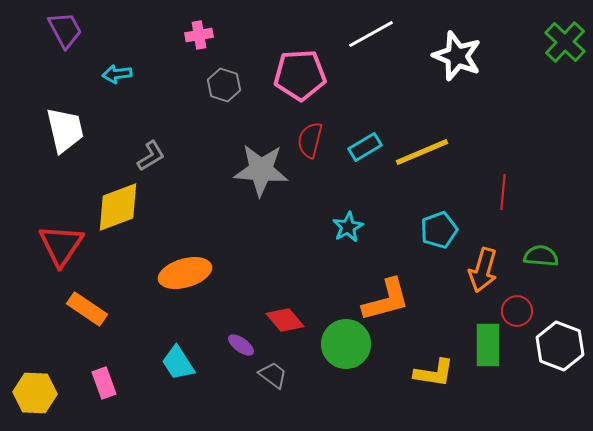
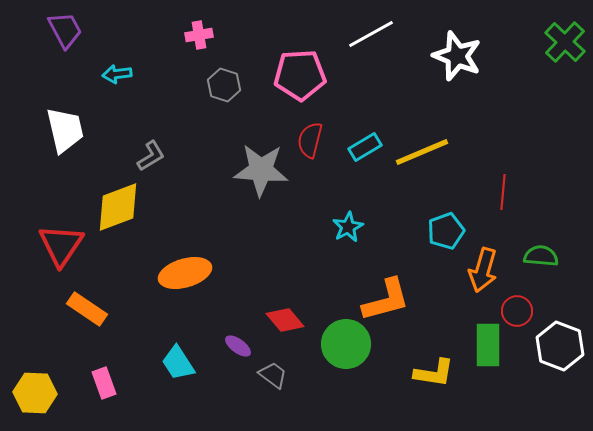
cyan pentagon: moved 7 px right, 1 px down
purple ellipse: moved 3 px left, 1 px down
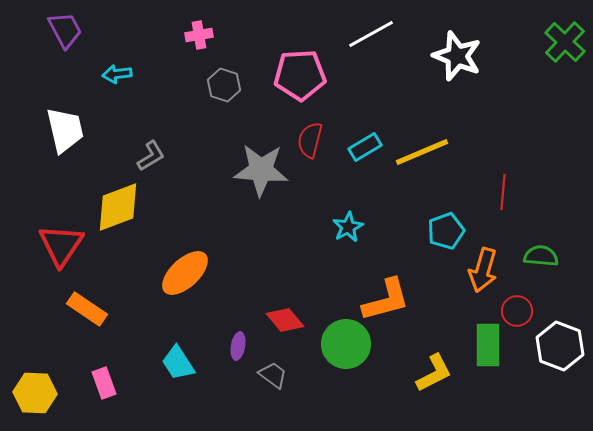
orange ellipse: rotated 27 degrees counterclockwise
purple ellipse: rotated 64 degrees clockwise
yellow L-shape: rotated 36 degrees counterclockwise
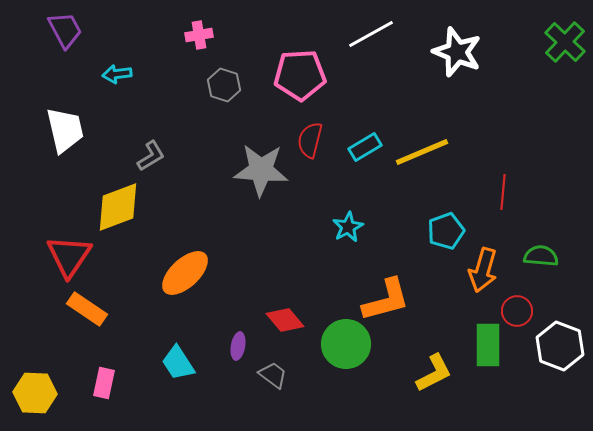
white star: moved 4 px up
red triangle: moved 8 px right, 11 px down
pink rectangle: rotated 32 degrees clockwise
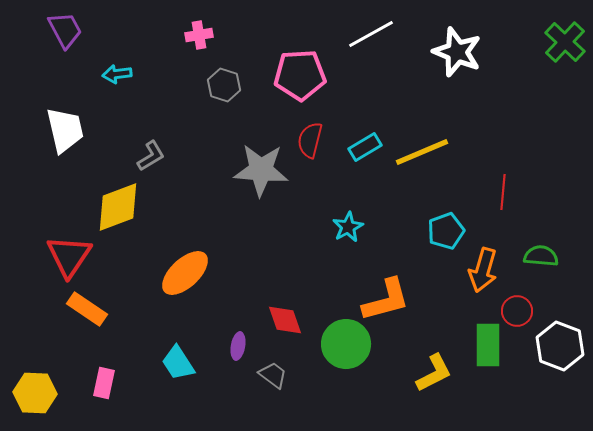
red diamond: rotated 21 degrees clockwise
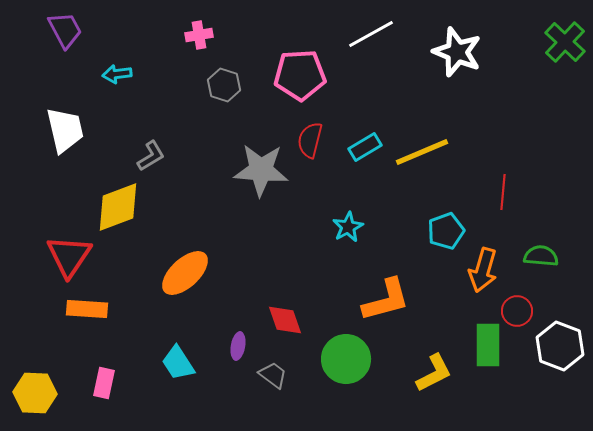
orange rectangle: rotated 30 degrees counterclockwise
green circle: moved 15 px down
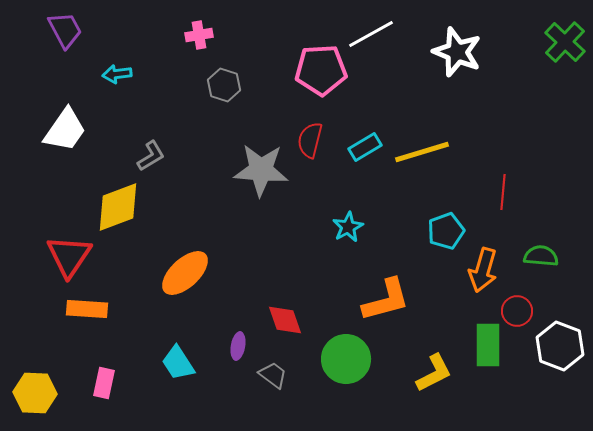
pink pentagon: moved 21 px right, 5 px up
white trapezoid: rotated 48 degrees clockwise
yellow line: rotated 6 degrees clockwise
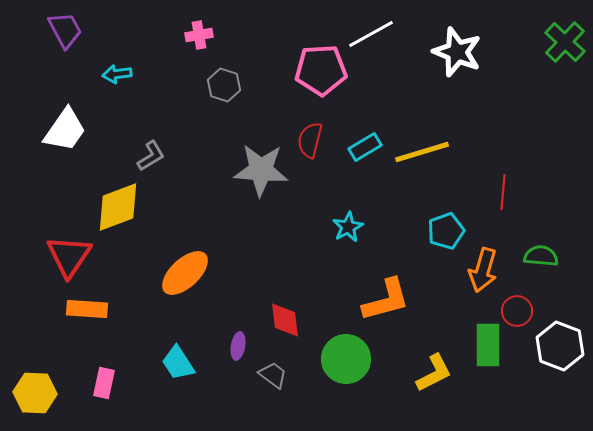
red diamond: rotated 12 degrees clockwise
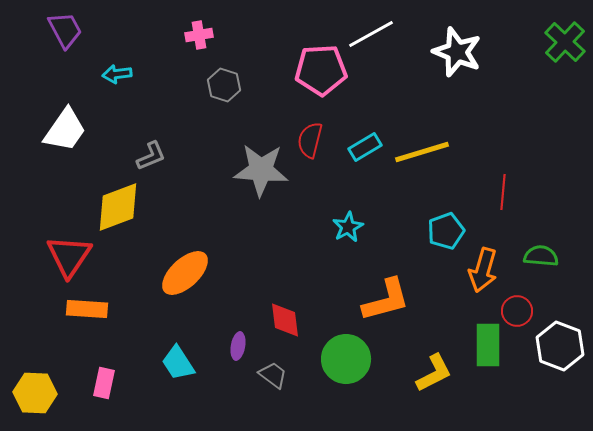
gray L-shape: rotated 8 degrees clockwise
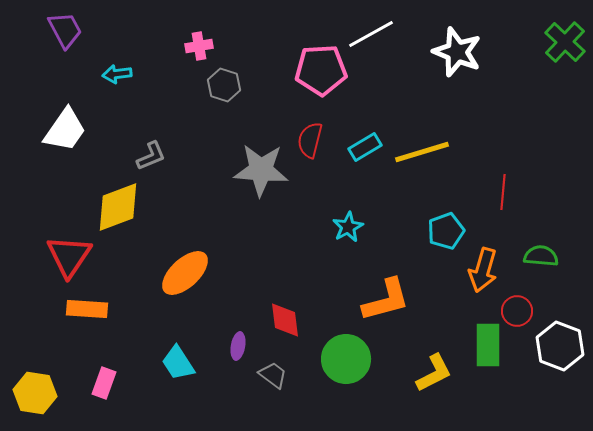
pink cross: moved 11 px down
pink rectangle: rotated 8 degrees clockwise
yellow hexagon: rotated 6 degrees clockwise
